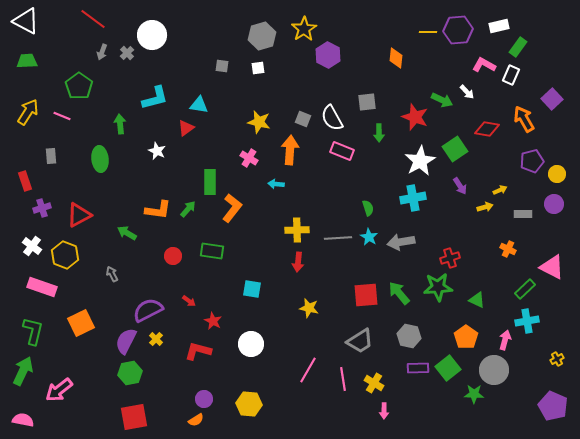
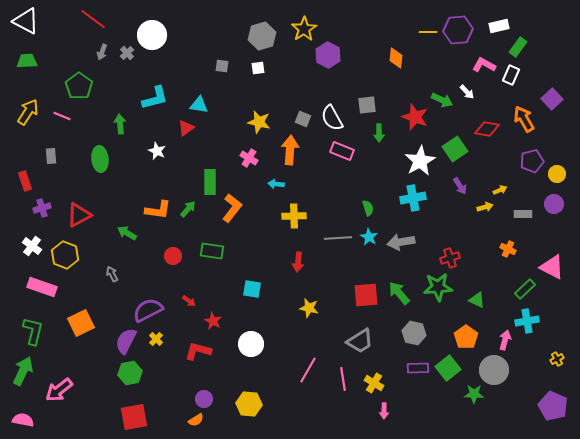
gray square at (367, 102): moved 3 px down
yellow cross at (297, 230): moved 3 px left, 14 px up
gray hexagon at (409, 336): moved 5 px right, 3 px up
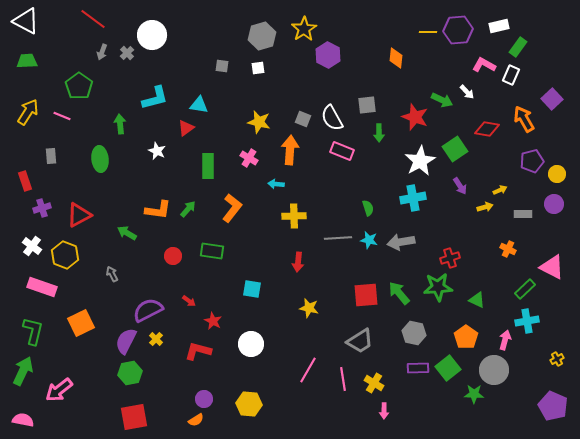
green rectangle at (210, 182): moved 2 px left, 16 px up
cyan star at (369, 237): moved 3 px down; rotated 18 degrees counterclockwise
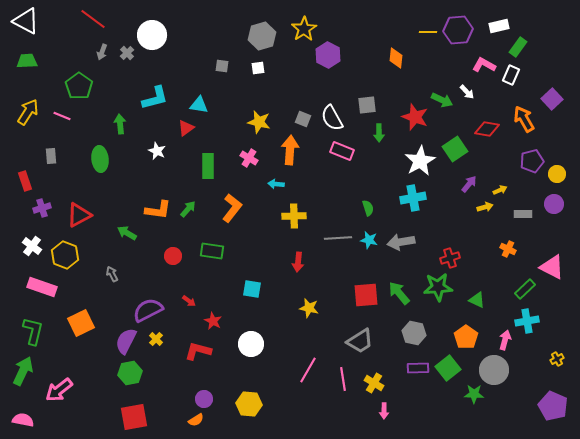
purple arrow at (460, 186): moved 9 px right, 2 px up; rotated 108 degrees counterclockwise
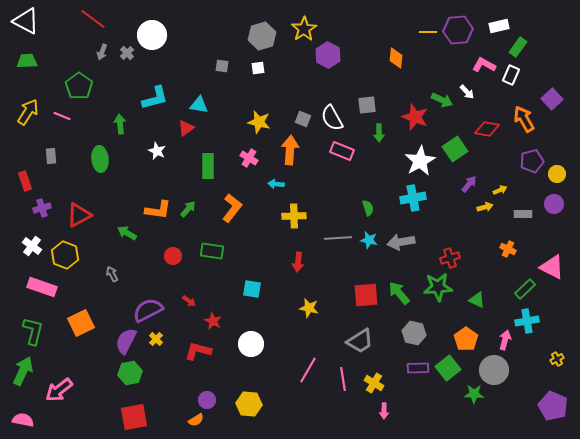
orange pentagon at (466, 337): moved 2 px down
purple circle at (204, 399): moved 3 px right, 1 px down
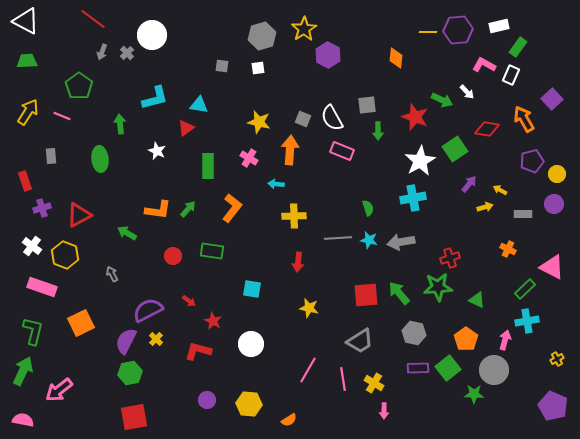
green arrow at (379, 133): moved 1 px left, 2 px up
yellow arrow at (500, 190): rotated 128 degrees counterclockwise
orange semicircle at (196, 420): moved 93 px right
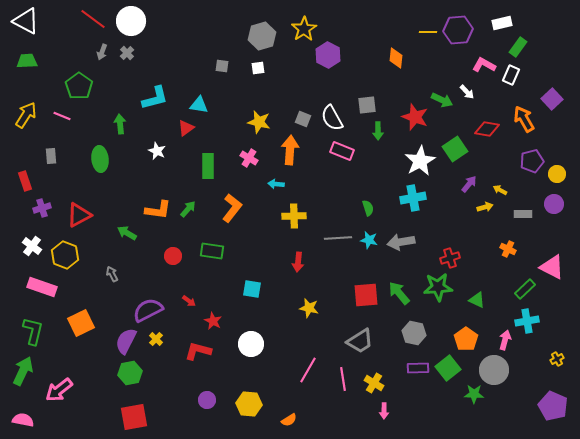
white rectangle at (499, 26): moved 3 px right, 3 px up
white circle at (152, 35): moved 21 px left, 14 px up
yellow arrow at (28, 112): moved 2 px left, 3 px down
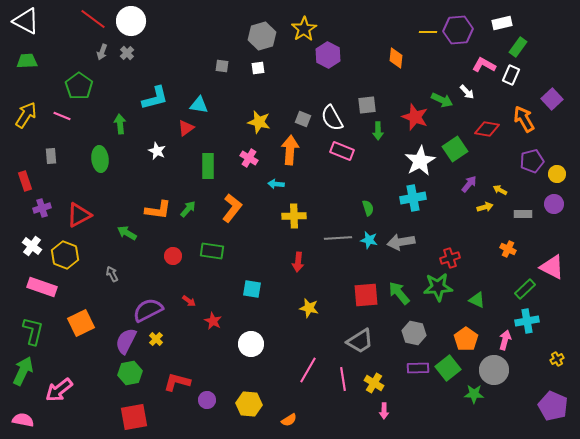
red L-shape at (198, 351): moved 21 px left, 31 px down
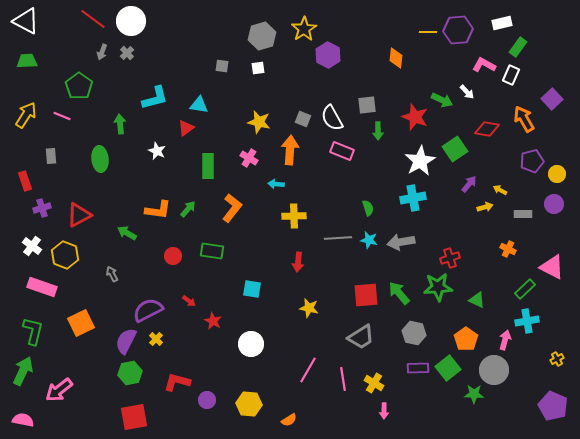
gray trapezoid at (360, 341): moved 1 px right, 4 px up
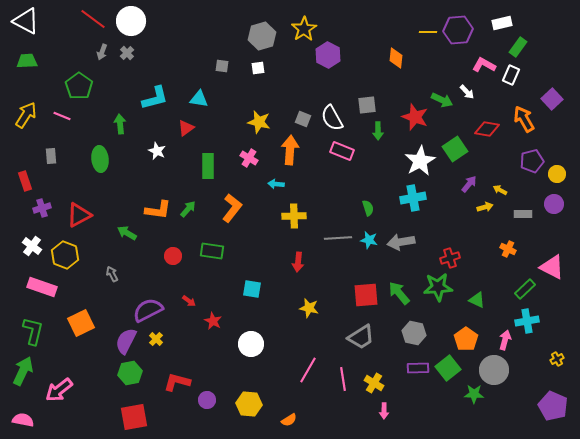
cyan triangle at (199, 105): moved 6 px up
